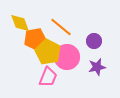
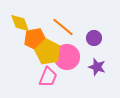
orange line: moved 2 px right
purple circle: moved 3 px up
purple star: rotated 30 degrees clockwise
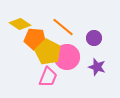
yellow diamond: moved 1 px down; rotated 35 degrees counterclockwise
orange pentagon: rotated 15 degrees clockwise
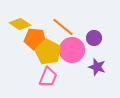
pink circle: moved 5 px right, 7 px up
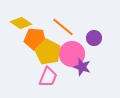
yellow diamond: moved 1 px right, 1 px up
pink circle: moved 4 px down
purple star: moved 15 px left
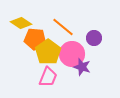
yellow pentagon: rotated 10 degrees clockwise
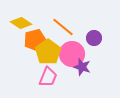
orange pentagon: moved 1 px down; rotated 20 degrees counterclockwise
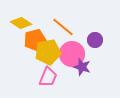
purple circle: moved 1 px right, 2 px down
yellow pentagon: rotated 25 degrees clockwise
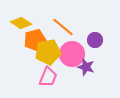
purple star: moved 4 px right
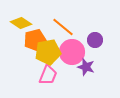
pink circle: moved 2 px up
pink trapezoid: moved 2 px up
